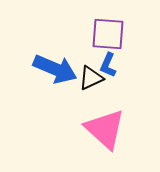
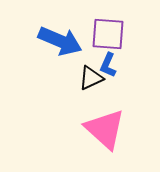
blue arrow: moved 5 px right, 28 px up
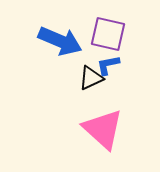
purple square: rotated 9 degrees clockwise
blue L-shape: rotated 55 degrees clockwise
pink triangle: moved 2 px left
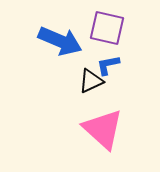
purple square: moved 1 px left, 6 px up
black triangle: moved 3 px down
